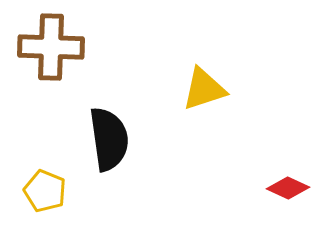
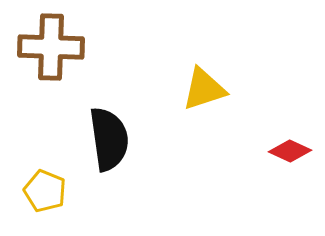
red diamond: moved 2 px right, 37 px up
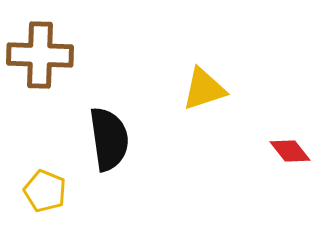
brown cross: moved 11 px left, 8 px down
red diamond: rotated 27 degrees clockwise
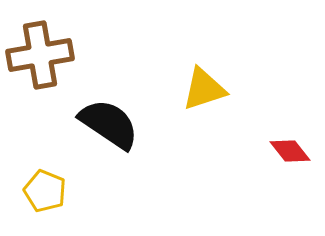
brown cross: rotated 12 degrees counterclockwise
black semicircle: moved 15 px up; rotated 48 degrees counterclockwise
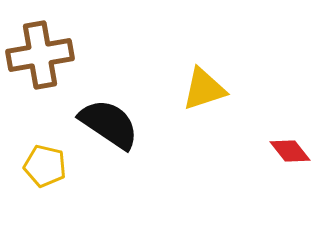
yellow pentagon: moved 25 px up; rotated 9 degrees counterclockwise
